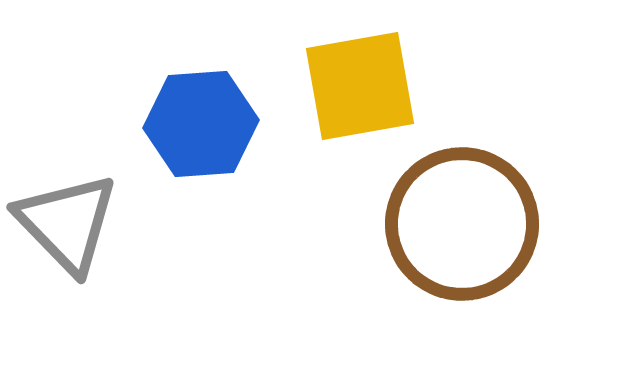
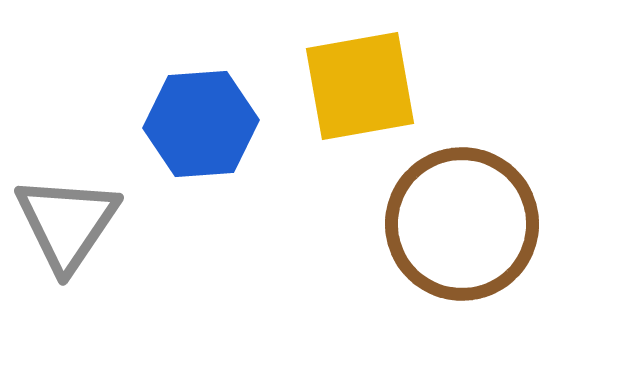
gray triangle: rotated 18 degrees clockwise
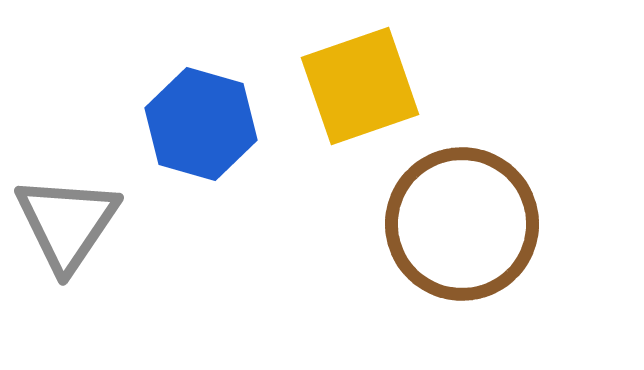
yellow square: rotated 9 degrees counterclockwise
blue hexagon: rotated 20 degrees clockwise
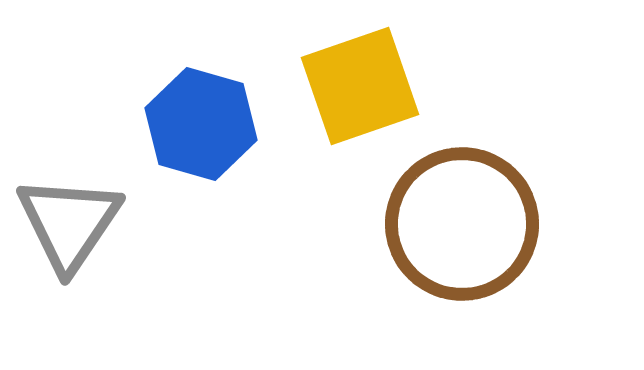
gray triangle: moved 2 px right
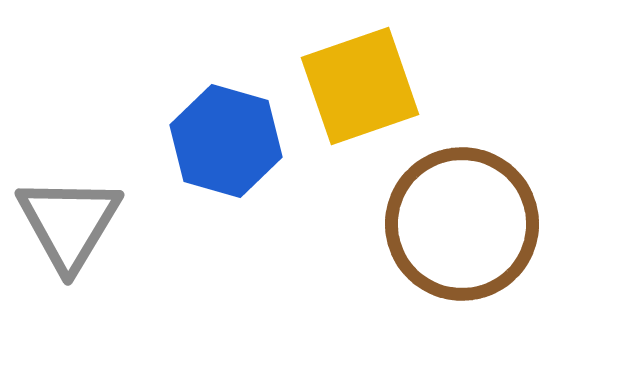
blue hexagon: moved 25 px right, 17 px down
gray triangle: rotated 3 degrees counterclockwise
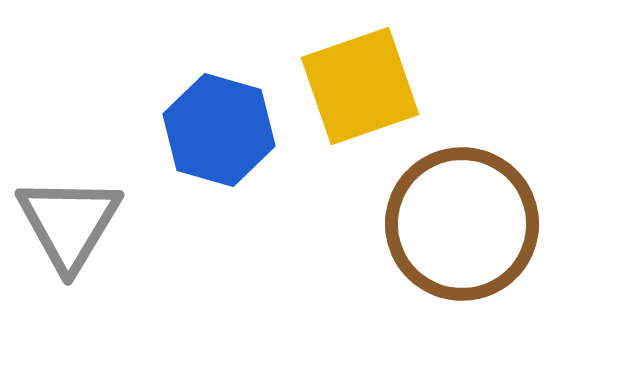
blue hexagon: moved 7 px left, 11 px up
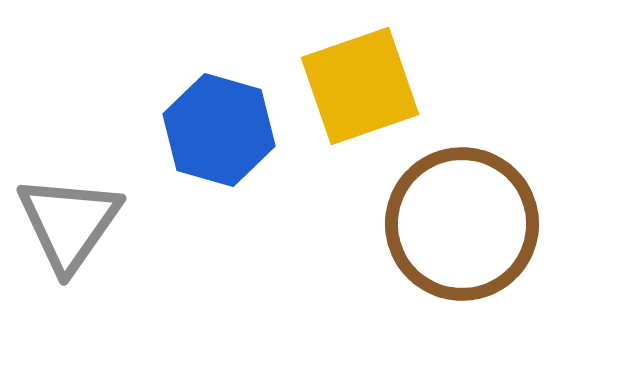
gray triangle: rotated 4 degrees clockwise
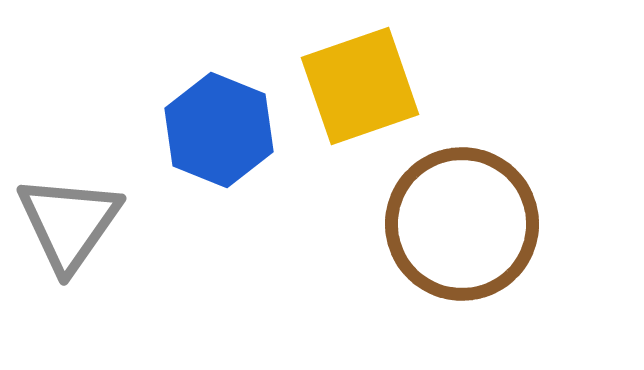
blue hexagon: rotated 6 degrees clockwise
